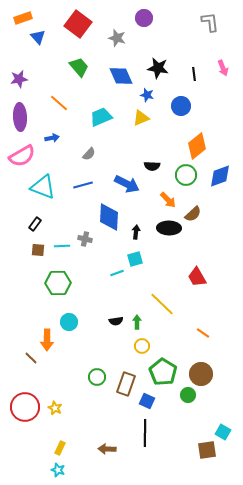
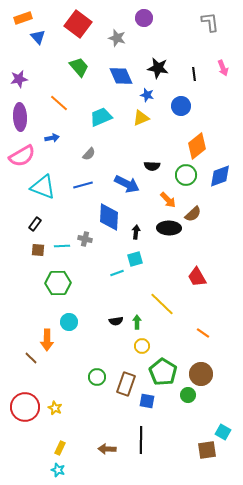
blue square at (147, 401): rotated 14 degrees counterclockwise
black line at (145, 433): moved 4 px left, 7 px down
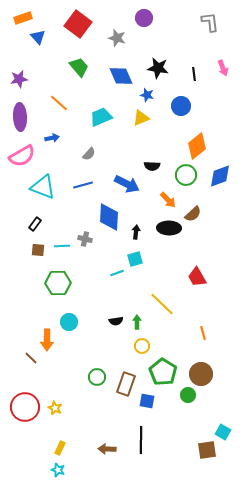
orange line at (203, 333): rotated 40 degrees clockwise
